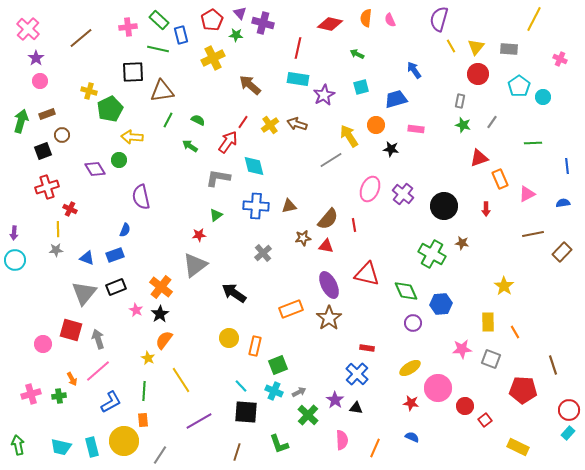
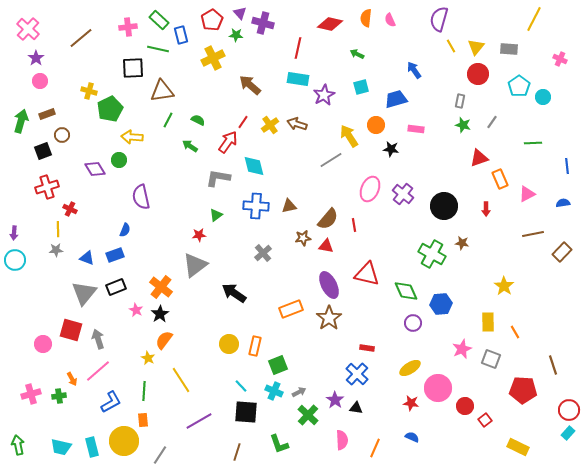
black square at (133, 72): moved 4 px up
yellow circle at (229, 338): moved 6 px down
pink star at (462, 349): rotated 18 degrees counterclockwise
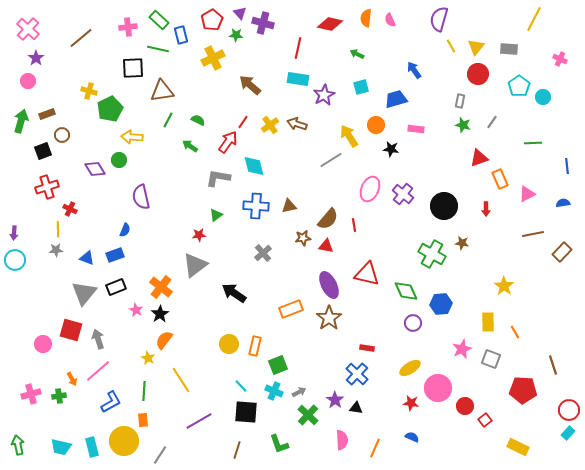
pink circle at (40, 81): moved 12 px left
brown line at (237, 452): moved 2 px up
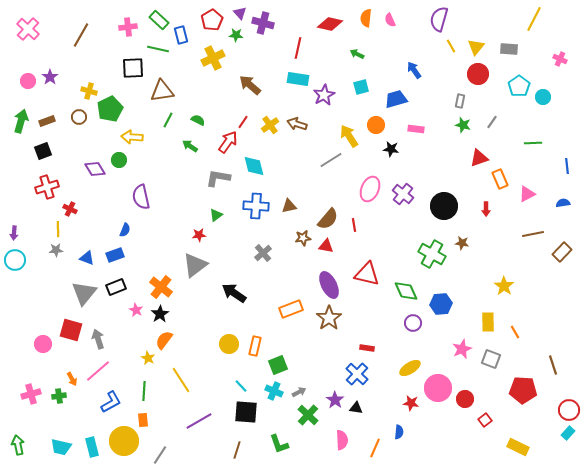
brown line at (81, 38): moved 3 px up; rotated 20 degrees counterclockwise
purple star at (36, 58): moved 14 px right, 19 px down
brown rectangle at (47, 114): moved 7 px down
brown circle at (62, 135): moved 17 px right, 18 px up
red circle at (465, 406): moved 7 px up
blue semicircle at (412, 437): moved 13 px left, 5 px up; rotated 72 degrees clockwise
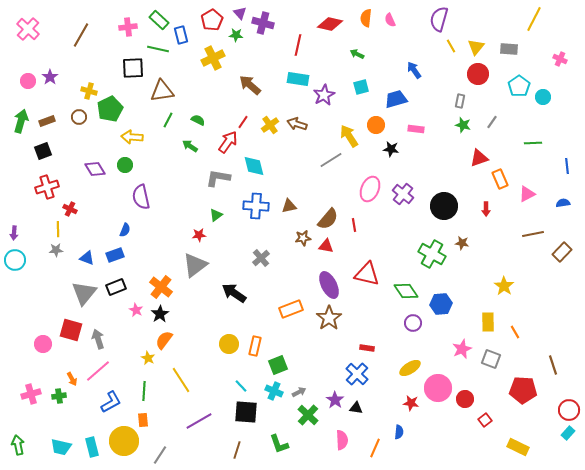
red line at (298, 48): moved 3 px up
green circle at (119, 160): moved 6 px right, 5 px down
gray cross at (263, 253): moved 2 px left, 5 px down
green diamond at (406, 291): rotated 10 degrees counterclockwise
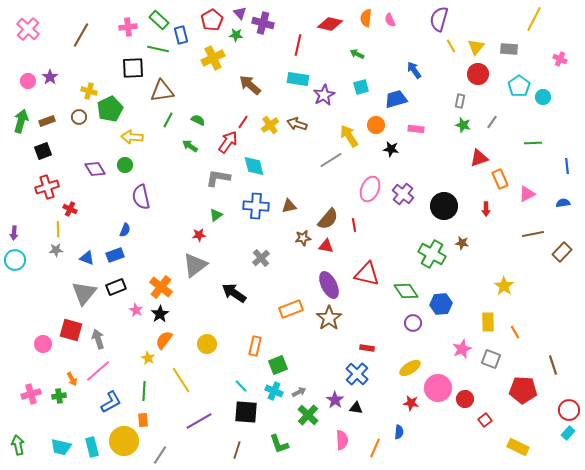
yellow circle at (229, 344): moved 22 px left
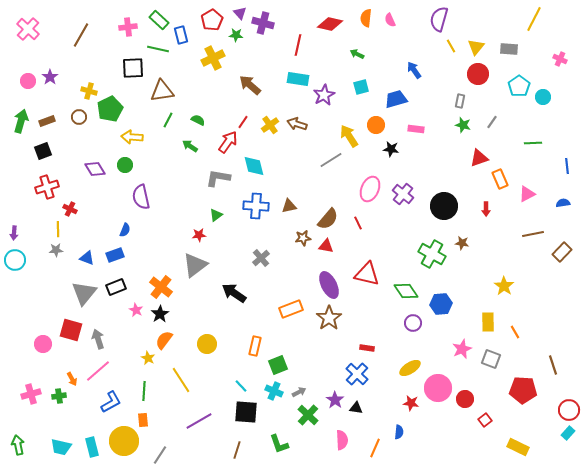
red line at (354, 225): moved 4 px right, 2 px up; rotated 16 degrees counterclockwise
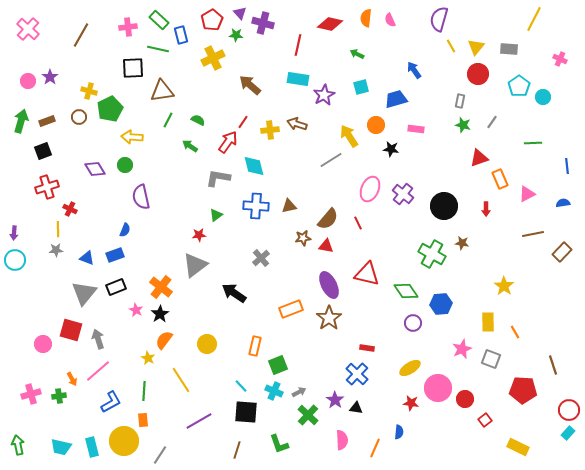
yellow cross at (270, 125): moved 5 px down; rotated 30 degrees clockwise
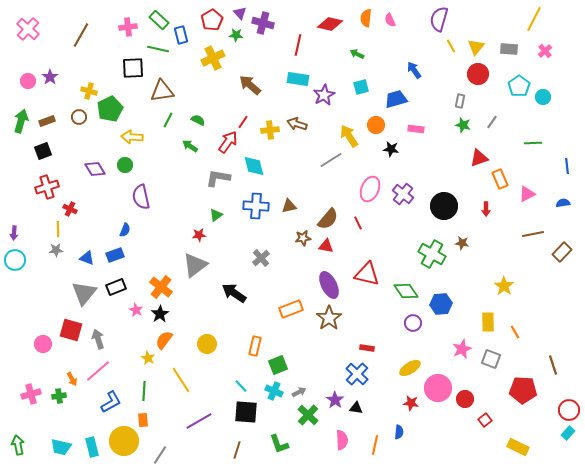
pink cross at (560, 59): moved 15 px left, 8 px up; rotated 24 degrees clockwise
orange line at (375, 448): moved 3 px up; rotated 12 degrees counterclockwise
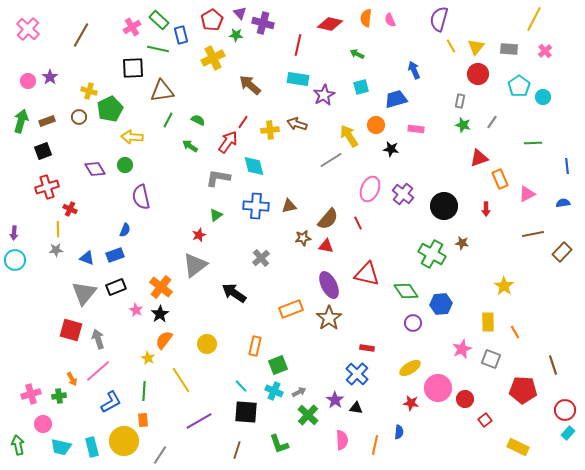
pink cross at (128, 27): moved 4 px right; rotated 24 degrees counterclockwise
blue arrow at (414, 70): rotated 12 degrees clockwise
red star at (199, 235): rotated 16 degrees counterclockwise
pink circle at (43, 344): moved 80 px down
red circle at (569, 410): moved 4 px left
